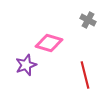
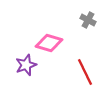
red line: moved 3 px up; rotated 12 degrees counterclockwise
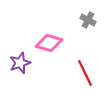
purple star: moved 6 px left, 2 px up
red line: moved 1 px down
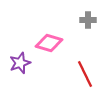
gray cross: rotated 28 degrees counterclockwise
red line: moved 1 px down
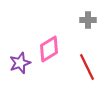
pink diamond: moved 6 px down; rotated 48 degrees counterclockwise
red line: moved 2 px right, 7 px up
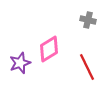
gray cross: rotated 14 degrees clockwise
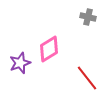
gray cross: moved 3 px up
red line: moved 11 px down; rotated 12 degrees counterclockwise
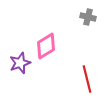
pink diamond: moved 3 px left, 3 px up
red line: moved 1 px down; rotated 24 degrees clockwise
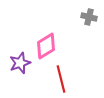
gray cross: moved 1 px right
red line: moved 26 px left
